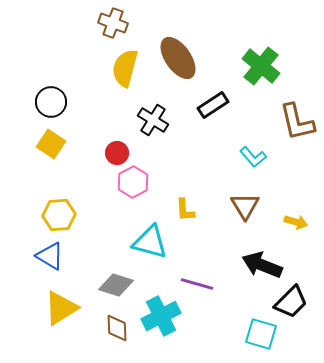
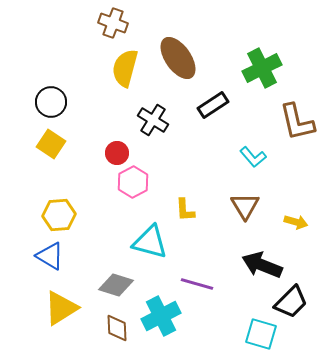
green cross: moved 1 px right, 2 px down; rotated 24 degrees clockwise
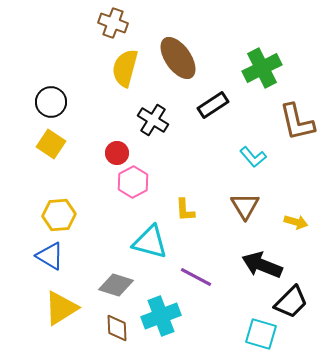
purple line: moved 1 px left, 7 px up; rotated 12 degrees clockwise
cyan cross: rotated 6 degrees clockwise
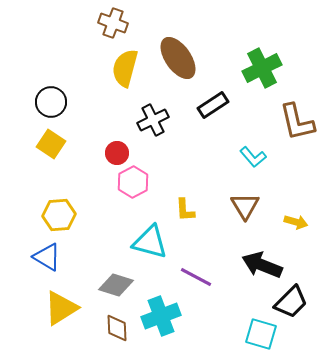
black cross: rotated 32 degrees clockwise
blue triangle: moved 3 px left, 1 px down
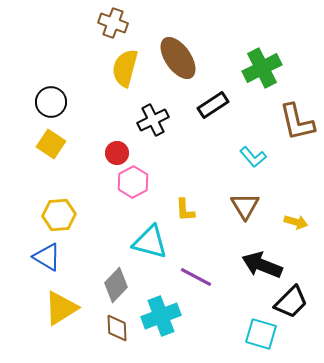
gray diamond: rotated 64 degrees counterclockwise
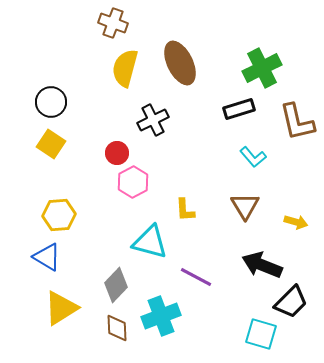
brown ellipse: moved 2 px right, 5 px down; rotated 9 degrees clockwise
black rectangle: moved 26 px right, 4 px down; rotated 16 degrees clockwise
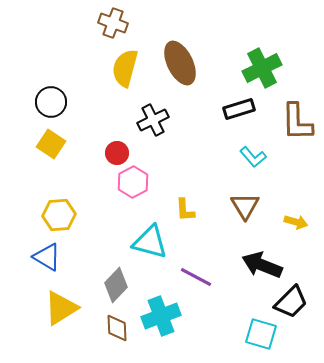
brown L-shape: rotated 12 degrees clockwise
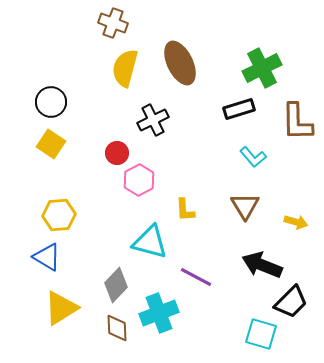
pink hexagon: moved 6 px right, 2 px up
cyan cross: moved 2 px left, 3 px up
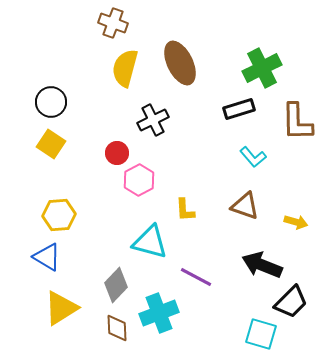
brown triangle: rotated 40 degrees counterclockwise
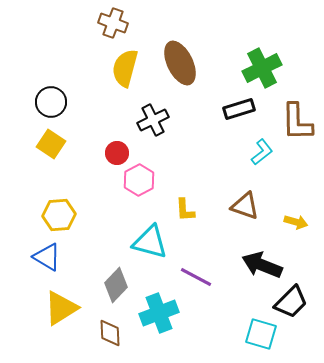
cyan L-shape: moved 9 px right, 5 px up; rotated 88 degrees counterclockwise
brown diamond: moved 7 px left, 5 px down
